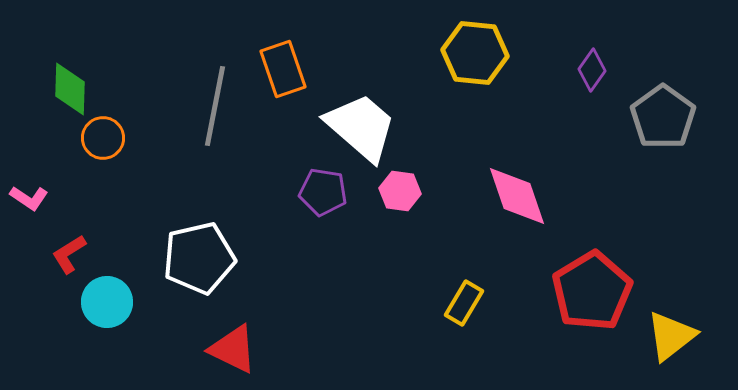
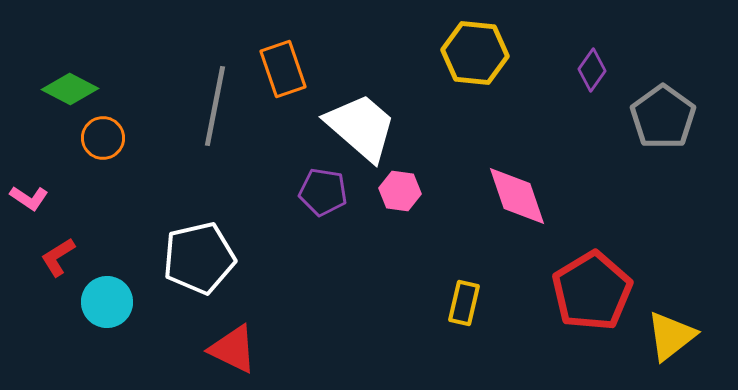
green diamond: rotated 64 degrees counterclockwise
red L-shape: moved 11 px left, 3 px down
yellow rectangle: rotated 18 degrees counterclockwise
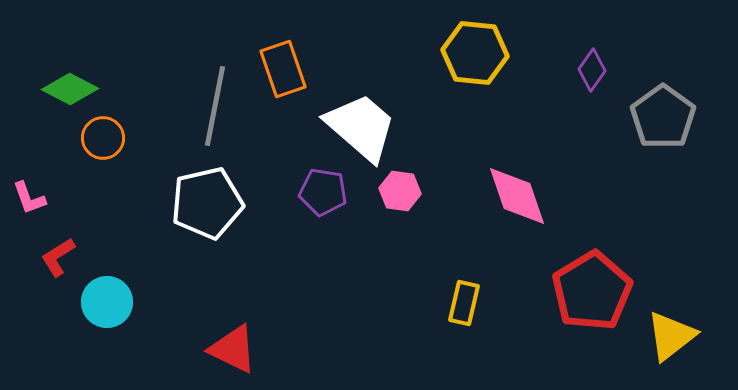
pink L-shape: rotated 36 degrees clockwise
white pentagon: moved 8 px right, 55 px up
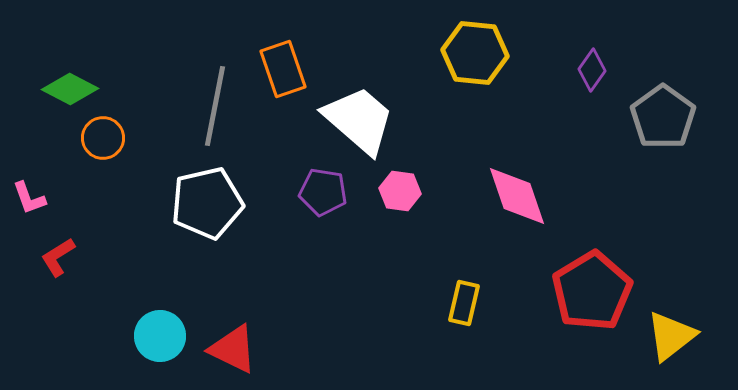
white trapezoid: moved 2 px left, 7 px up
cyan circle: moved 53 px right, 34 px down
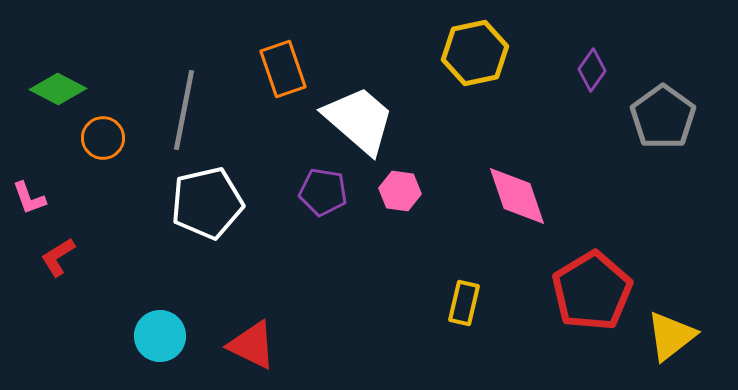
yellow hexagon: rotated 18 degrees counterclockwise
green diamond: moved 12 px left
gray line: moved 31 px left, 4 px down
red triangle: moved 19 px right, 4 px up
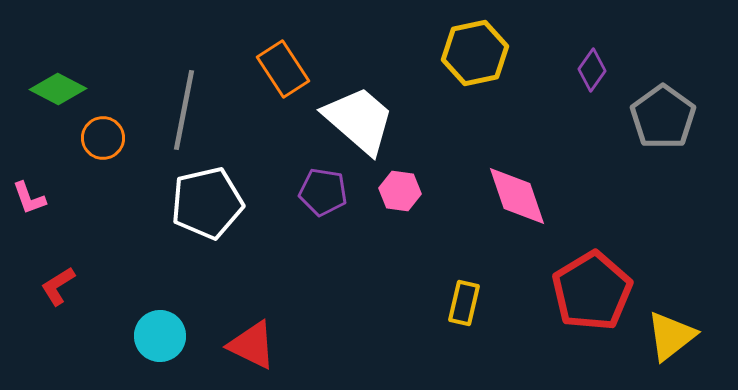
orange rectangle: rotated 14 degrees counterclockwise
red L-shape: moved 29 px down
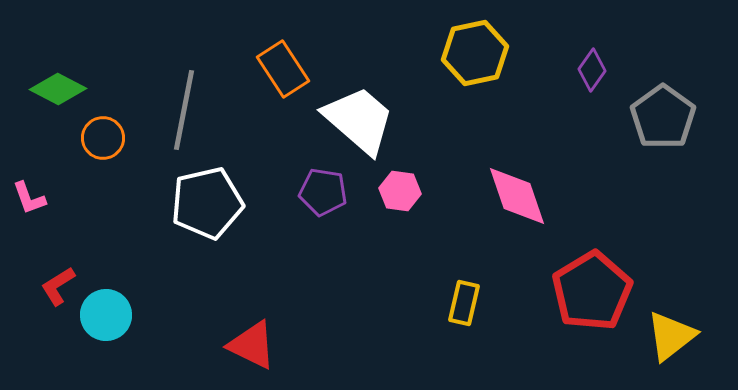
cyan circle: moved 54 px left, 21 px up
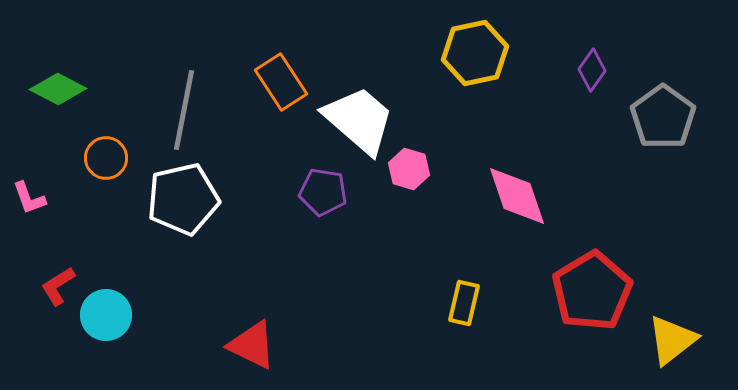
orange rectangle: moved 2 px left, 13 px down
orange circle: moved 3 px right, 20 px down
pink hexagon: moved 9 px right, 22 px up; rotated 9 degrees clockwise
white pentagon: moved 24 px left, 4 px up
yellow triangle: moved 1 px right, 4 px down
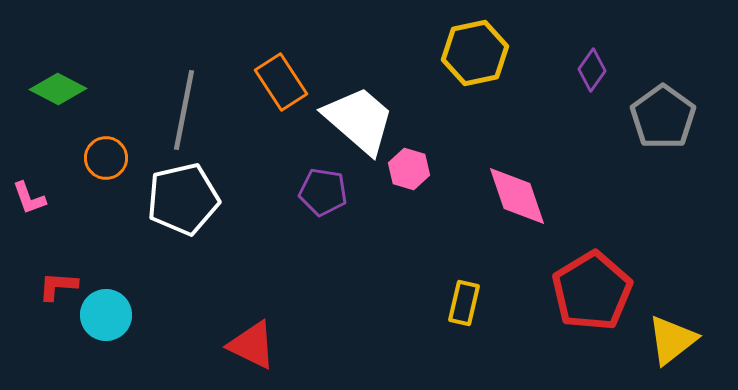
red L-shape: rotated 36 degrees clockwise
